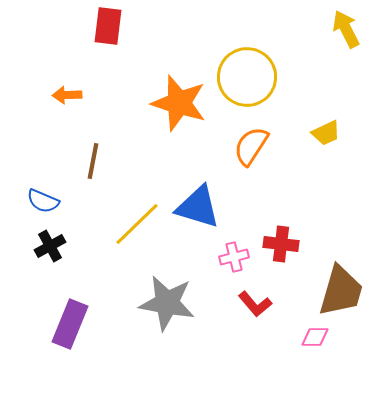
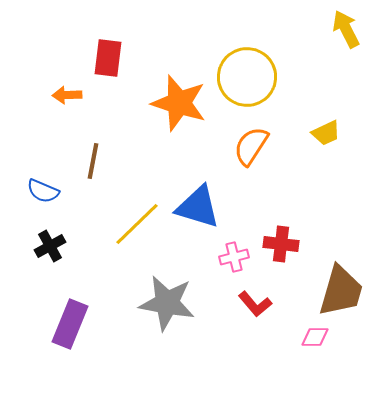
red rectangle: moved 32 px down
blue semicircle: moved 10 px up
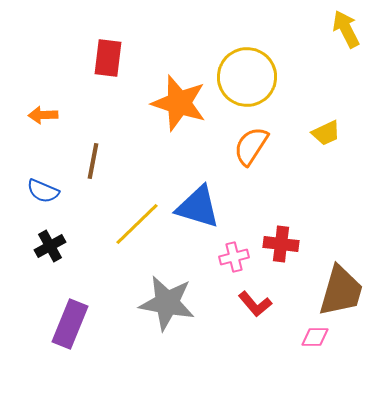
orange arrow: moved 24 px left, 20 px down
